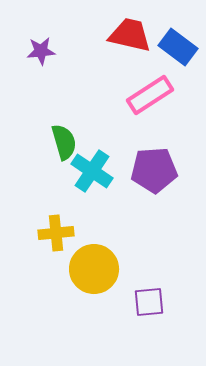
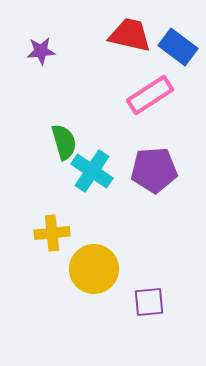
yellow cross: moved 4 px left
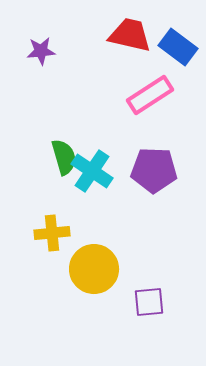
green semicircle: moved 15 px down
purple pentagon: rotated 6 degrees clockwise
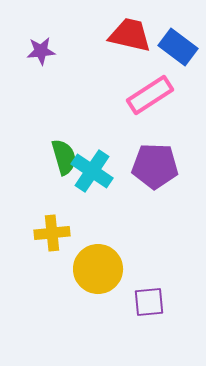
purple pentagon: moved 1 px right, 4 px up
yellow circle: moved 4 px right
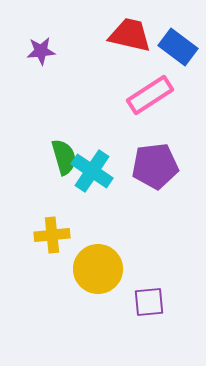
purple pentagon: rotated 9 degrees counterclockwise
yellow cross: moved 2 px down
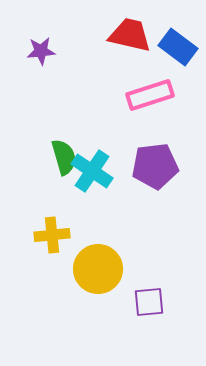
pink rectangle: rotated 15 degrees clockwise
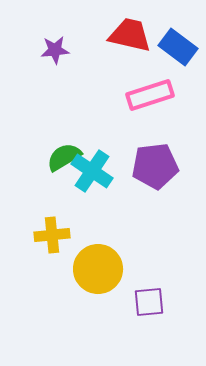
purple star: moved 14 px right, 1 px up
green semicircle: rotated 105 degrees counterclockwise
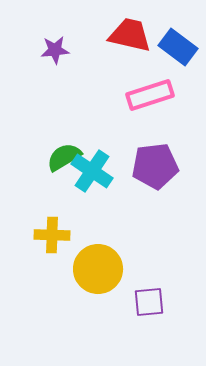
yellow cross: rotated 8 degrees clockwise
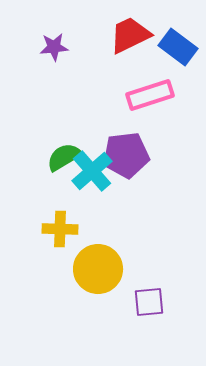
red trapezoid: rotated 39 degrees counterclockwise
purple star: moved 1 px left, 3 px up
purple pentagon: moved 29 px left, 11 px up
cyan cross: rotated 15 degrees clockwise
yellow cross: moved 8 px right, 6 px up
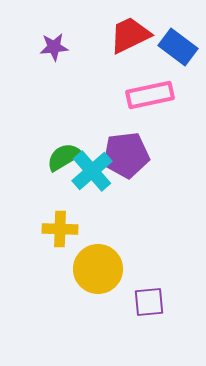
pink rectangle: rotated 6 degrees clockwise
